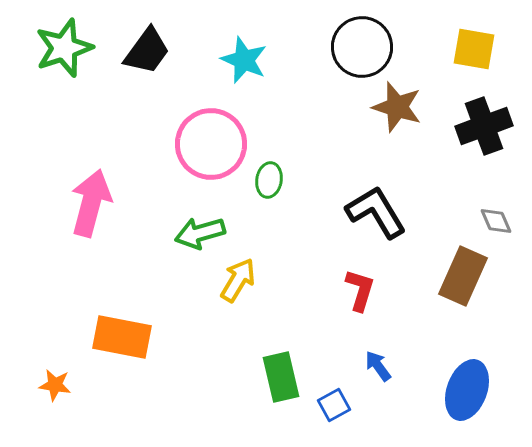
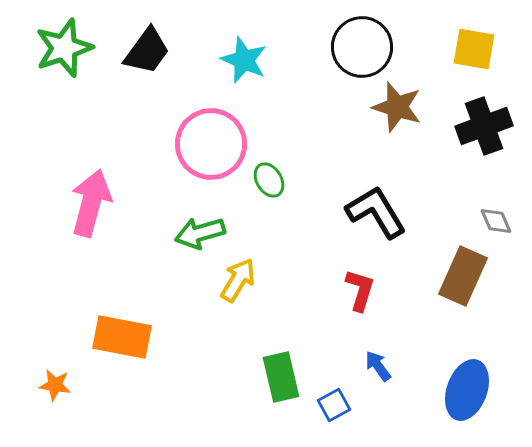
green ellipse: rotated 40 degrees counterclockwise
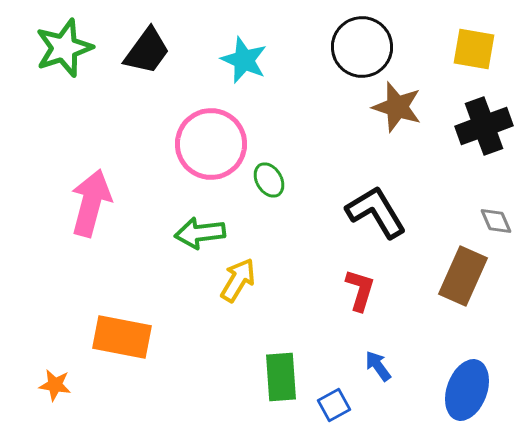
green arrow: rotated 9 degrees clockwise
green rectangle: rotated 9 degrees clockwise
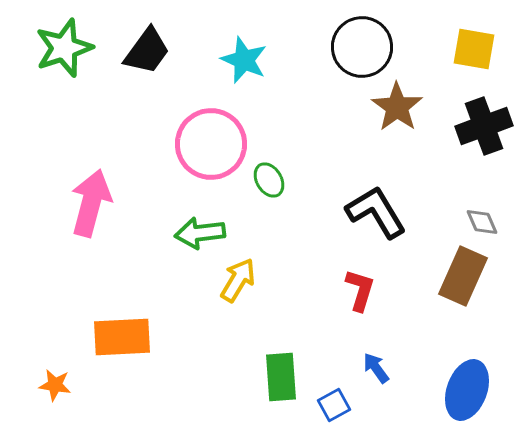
brown star: rotated 18 degrees clockwise
gray diamond: moved 14 px left, 1 px down
orange rectangle: rotated 14 degrees counterclockwise
blue arrow: moved 2 px left, 2 px down
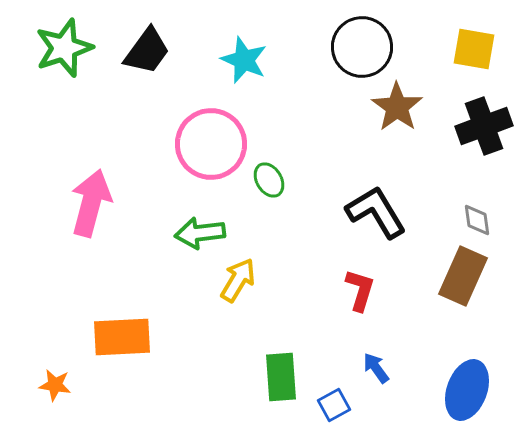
gray diamond: moved 5 px left, 2 px up; rotated 16 degrees clockwise
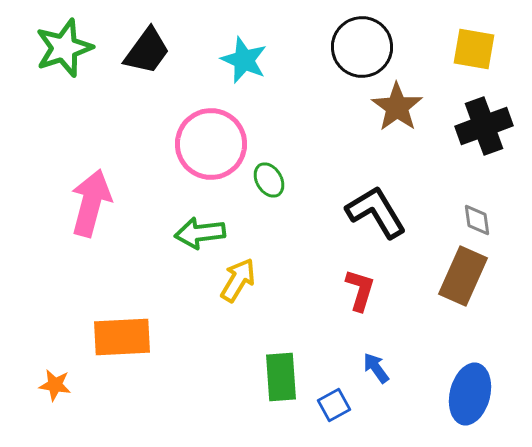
blue ellipse: moved 3 px right, 4 px down; rotated 6 degrees counterclockwise
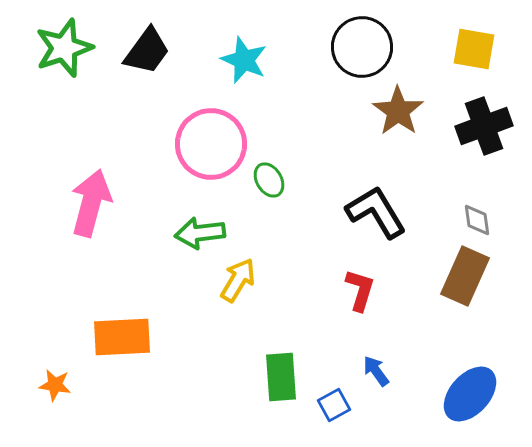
brown star: moved 1 px right, 4 px down
brown rectangle: moved 2 px right
blue arrow: moved 3 px down
blue ellipse: rotated 28 degrees clockwise
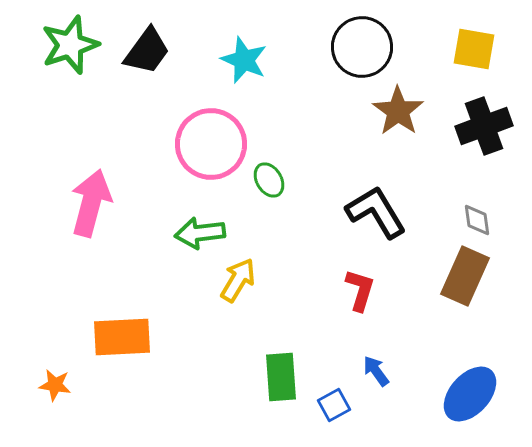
green star: moved 6 px right, 3 px up
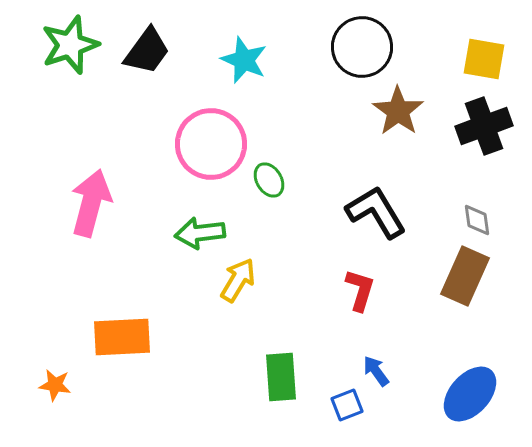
yellow square: moved 10 px right, 10 px down
blue square: moved 13 px right; rotated 8 degrees clockwise
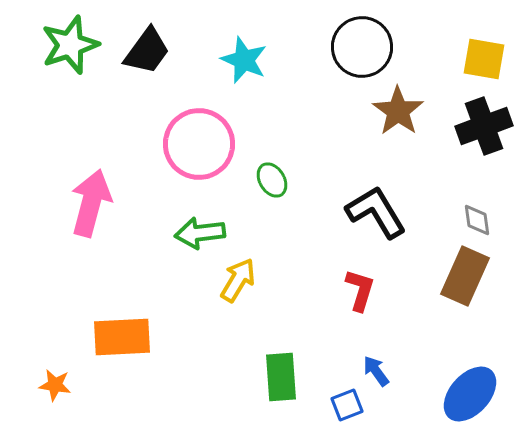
pink circle: moved 12 px left
green ellipse: moved 3 px right
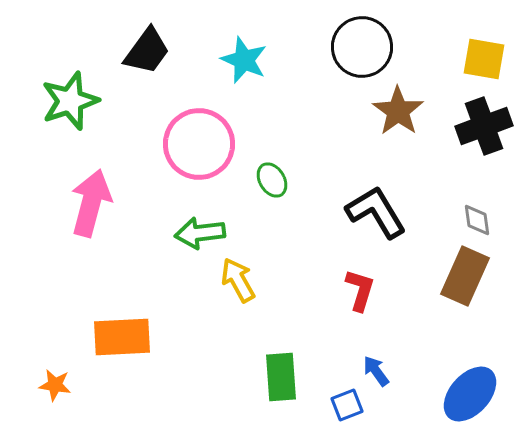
green star: moved 56 px down
yellow arrow: rotated 60 degrees counterclockwise
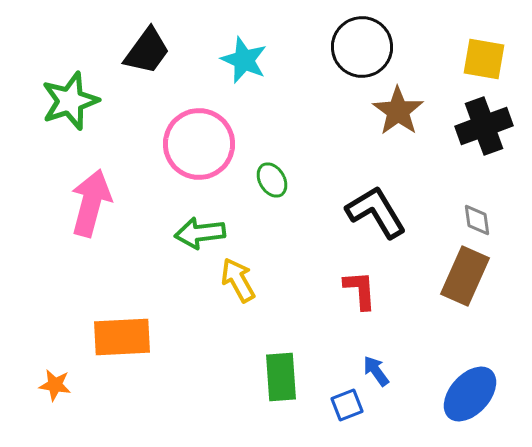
red L-shape: rotated 21 degrees counterclockwise
